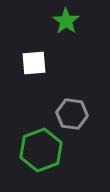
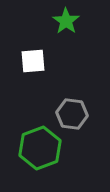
white square: moved 1 px left, 2 px up
green hexagon: moved 1 px left, 2 px up
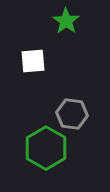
green hexagon: moved 6 px right; rotated 9 degrees counterclockwise
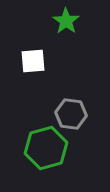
gray hexagon: moved 1 px left
green hexagon: rotated 15 degrees clockwise
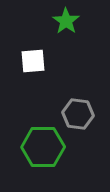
gray hexagon: moved 7 px right
green hexagon: moved 3 px left, 1 px up; rotated 15 degrees clockwise
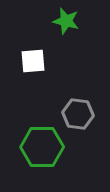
green star: rotated 20 degrees counterclockwise
green hexagon: moved 1 px left
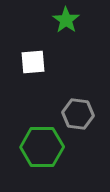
green star: moved 1 px up; rotated 20 degrees clockwise
white square: moved 1 px down
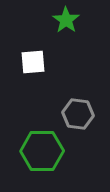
green hexagon: moved 4 px down
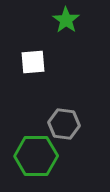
gray hexagon: moved 14 px left, 10 px down
green hexagon: moved 6 px left, 5 px down
